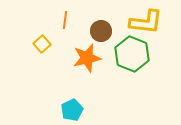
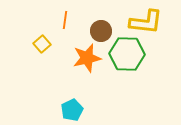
green hexagon: moved 5 px left; rotated 20 degrees counterclockwise
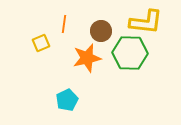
orange line: moved 1 px left, 4 px down
yellow square: moved 1 px left, 1 px up; rotated 18 degrees clockwise
green hexagon: moved 3 px right, 1 px up
cyan pentagon: moved 5 px left, 10 px up
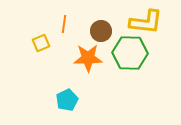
orange star: moved 1 px right; rotated 12 degrees clockwise
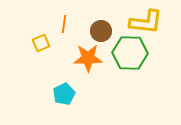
cyan pentagon: moved 3 px left, 6 px up
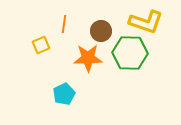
yellow L-shape: rotated 12 degrees clockwise
yellow square: moved 2 px down
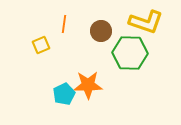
orange star: moved 27 px down
